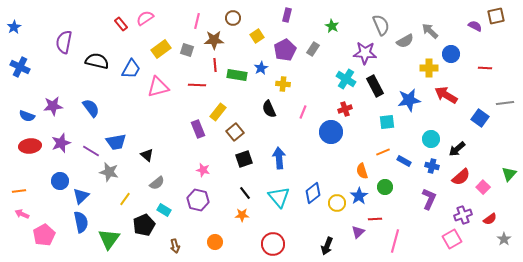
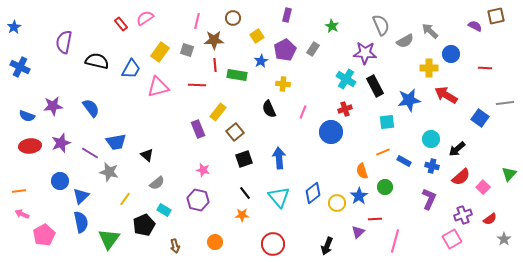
yellow rectangle at (161, 49): moved 1 px left, 3 px down; rotated 18 degrees counterclockwise
blue star at (261, 68): moved 7 px up
purple line at (91, 151): moved 1 px left, 2 px down
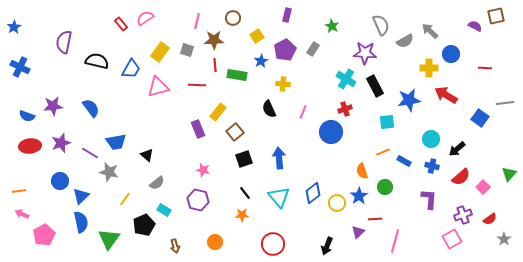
purple L-shape at (429, 199): rotated 20 degrees counterclockwise
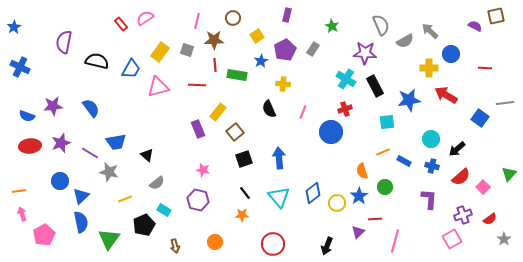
yellow line at (125, 199): rotated 32 degrees clockwise
pink arrow at (22, 214): rotated 48 degrees clockwise
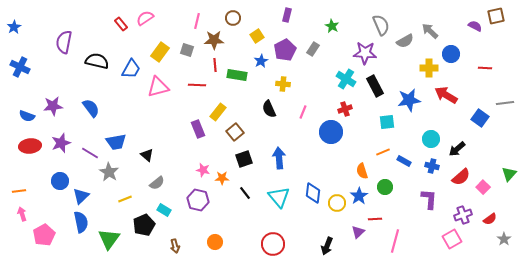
gray star at (109, 172): rotated 18 degrees clockwise
blue diamond at (313, 193): rotated 45 degrees counterclockwise
orange star at (242, 215): moved 20 px left, 37 px up
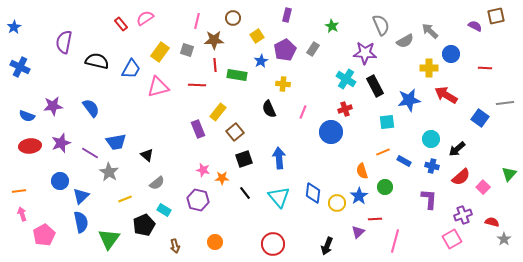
red semicircle at (490, 219): moved 2 px right, 3 px down; rotated 128 degrees counterclockwise
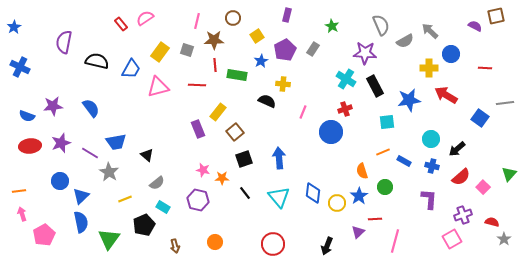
black semicircle at (269, 109): moved 2 px left, 8 px up; rotated 138 degrees clockwise
cyan rectangle at (164, 210): moved 1 px left, 3 px up
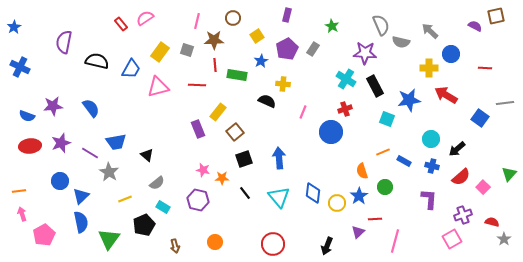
gray semicircle at (405, 41): moved 4 px left, 1 px down; rotated 42 degrees clockwise
purple pentagon at (285, 50): moved 2 px right, 1 px up
cyan square at (387, 122): moved 3 px up; rotated 28 degrees clockwise
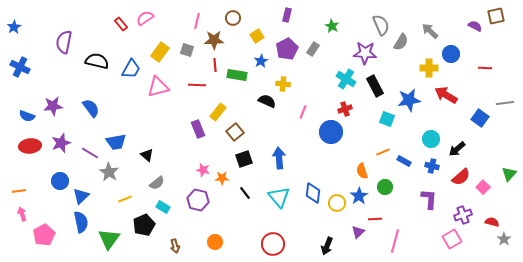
gray semicircle at (401, 42): rotated 72 degrees counterclockwise
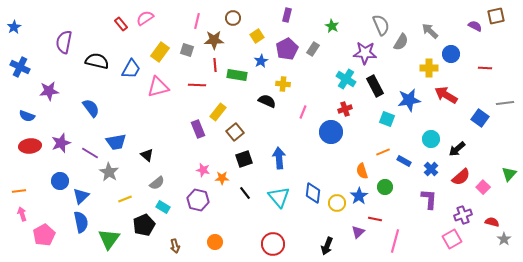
purple star at (53, 106): moved 4 px left, 15 px up
blue cross at (432, 166): moved 1 px left, 3 px down; rotated 32 degrees clockwise
red line at (375, 219): rotated 16 degrees clockwise
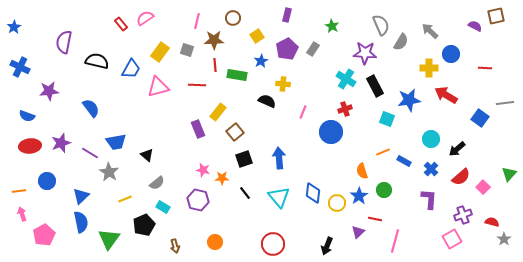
blue circle at (60, 181): moved 13 px left
green circle at (385, 187): moved 1 px left, 3 px down
